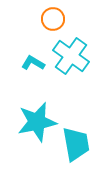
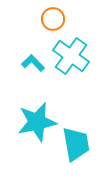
cyan L-shape: rotated 15 degrees clockwise
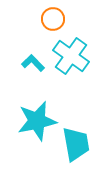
cyan star: moved 1 px up
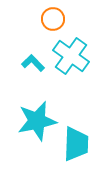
cyan trapezoid: rotated 12 degrees clockwise
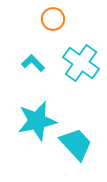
cyan cross: moved 10 px right, 7 px down
cyan trapezoid: rotated 45 degrees counterclockwise
